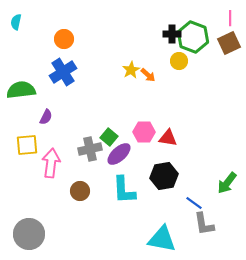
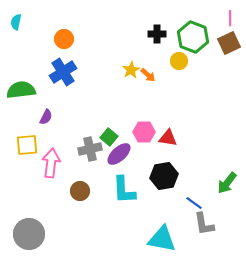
black cross: moved 15 px left
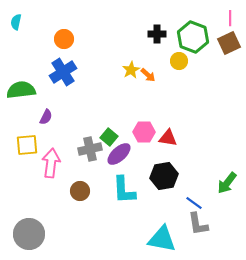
gray L-shape: moved 6 px left
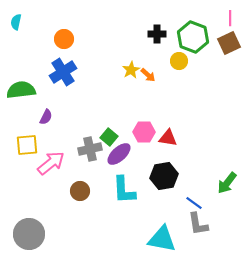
pink arrow: rotated 44 degrees clockwise
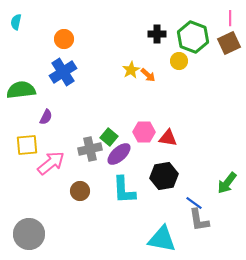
gray L-shape: moved 1 px right, 4 px up
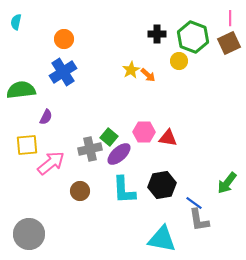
black hexagon: moved 2 px left, 9 px down
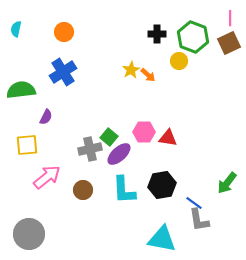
cyan semicircle: moved 7 px down
orange circle: moved 7 px up
pink arrow: moved 4 px left, 14 px down
brown circle: moved 3 px right, 1 px up
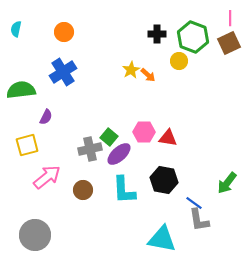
yellow square: rotated 10 degrees counterclockwise
black hexagon: moved 2 px right, 5 px up; rotated 20 degrees clockwise
gray circle: moved 6 px right, 1 px down
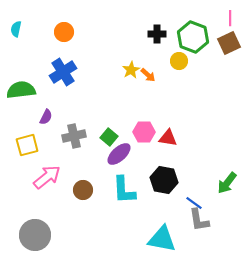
gray cross: moved 16 px left, 13 px up
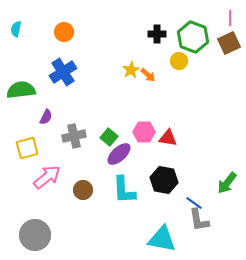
yellow square: moved 3 px down
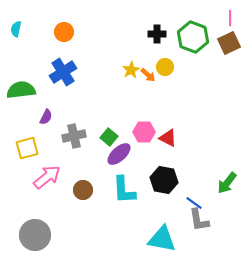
yellow circle: moved 14 px left, 6 px down
red triangle: rotated 18 degrees clockwise
